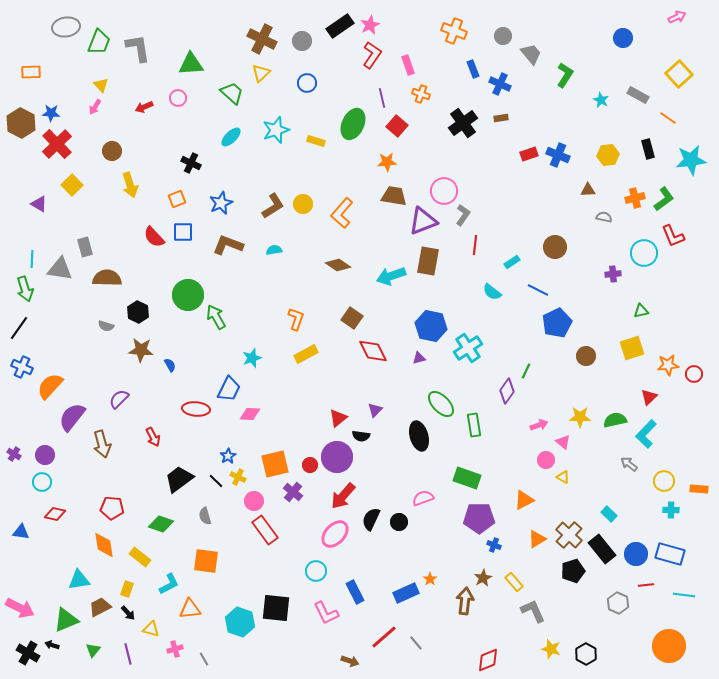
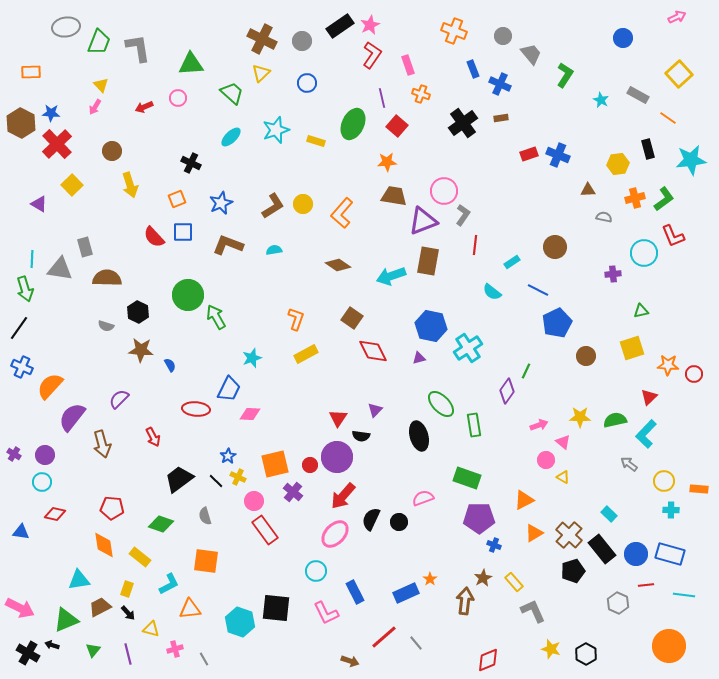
yellow hexagon at (608, 155): moved 10 px right, 9 px down
orange star at (668, 365): rotated 10 degrees clockwise
red triangle at (338, 418): rotated 18 degrees counterclockwise
orange triangle at (537, 539): moved 3 px left, 6 px up
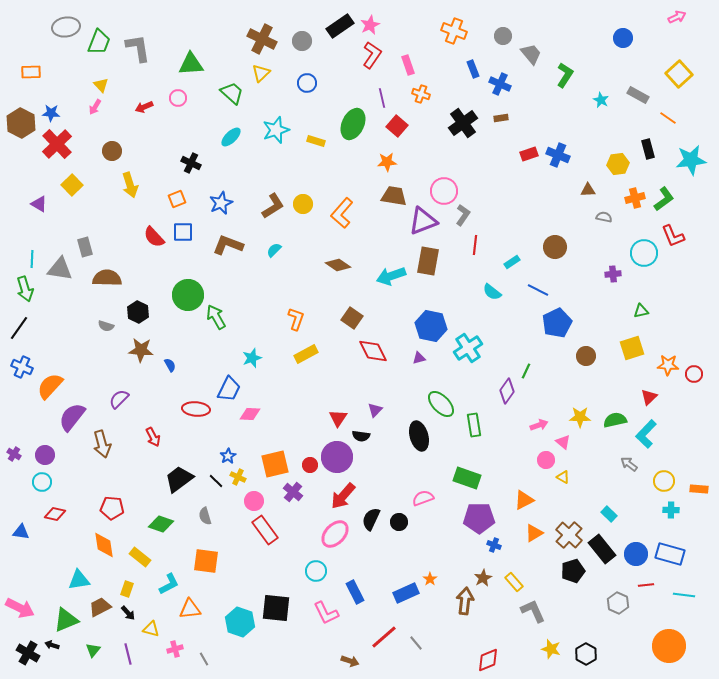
cyan semicircle at (274, 250): rotated 35 degrees counterclockwise
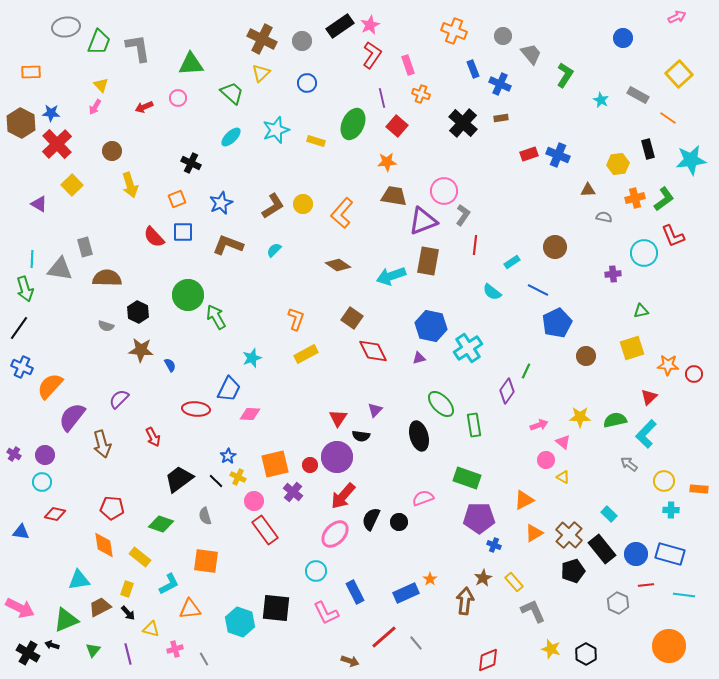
black cross at (463, 123): rotated 12 degrees counterclockwise
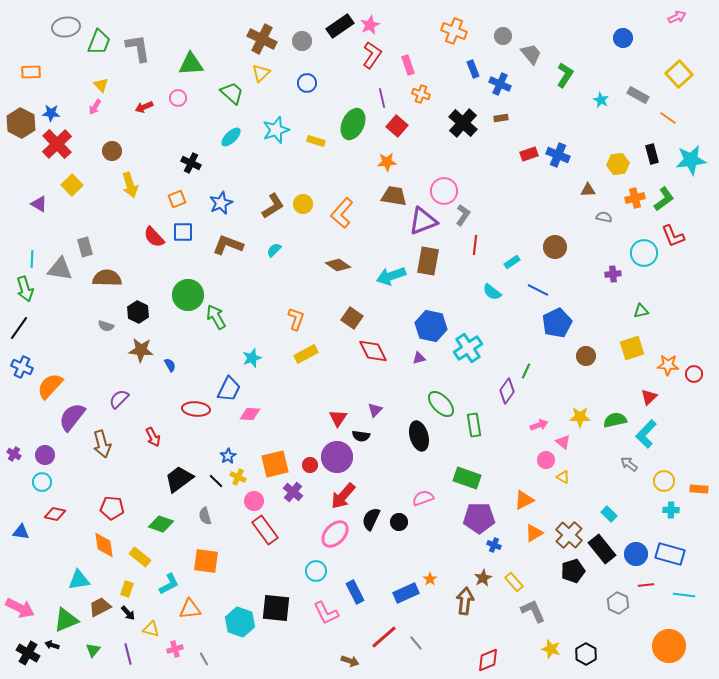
black rectangle at (648, 149): moved 4 px right, 5 px down
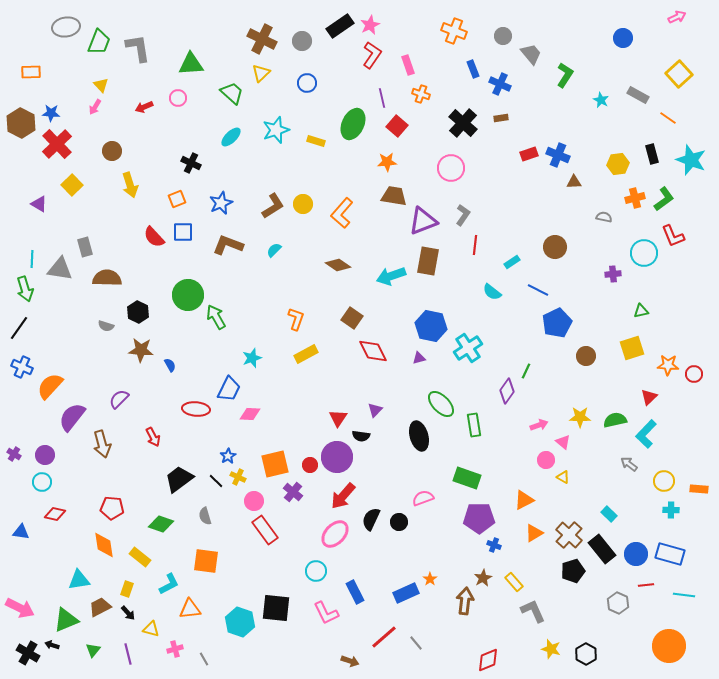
cyan star at (691, 160): rotated 28 degrees clockwise
brown triangle at (588, 190): moved 14 px left, 8 px up
pink circle at (444, 191): moved 7 px right, 23 px up
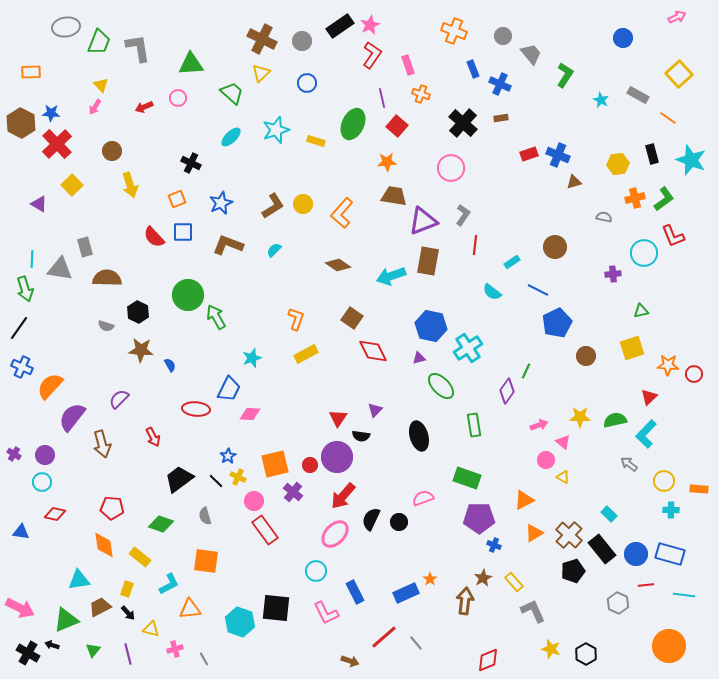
brown triangle at (574, 182): rotated 14 degrees counterclockwise
green ellipse at (441, 404): moved 18 px up
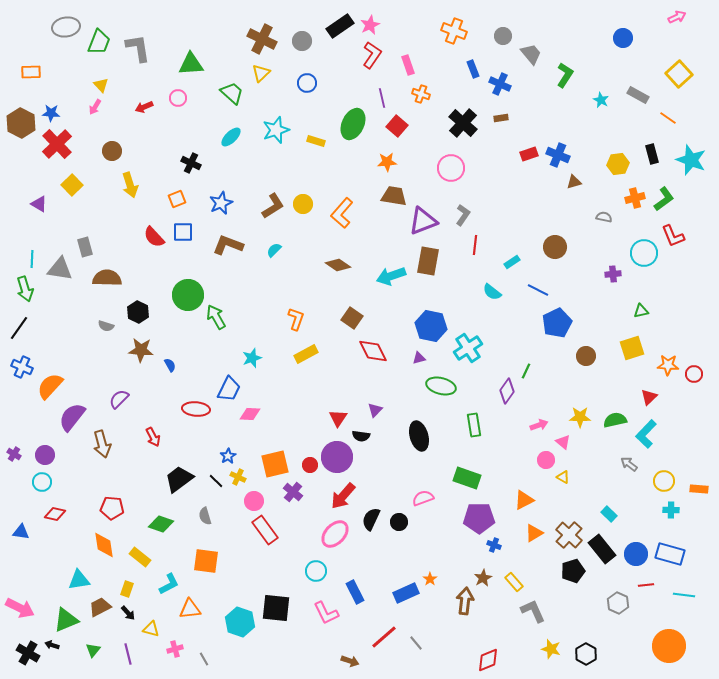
green ellipse at (441, 386): rotated 32 degrees counterclockwise
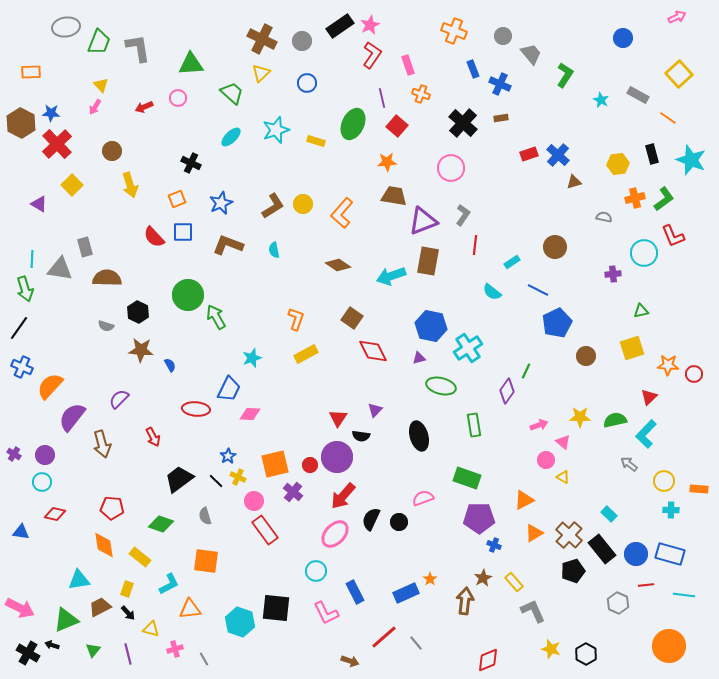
blue cross at (558, 155): rotated 20 degrees clockwise
cyan semicircle at (274, 250): rotated 56 degrees counterclockwise
